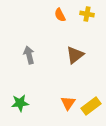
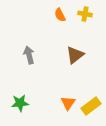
yellow cross: moved 2 px left
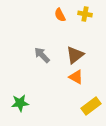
gray arrow: moved 13 px right; rotated 30 degrees counterclockwise
orange triangle: moved 8 px right, 26 px up; rotated 35 degrees counterclockwise
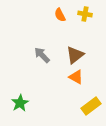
green star: rotated 24 degrees counterclockwise
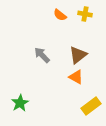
orange semicircle: rotated 24 degrees counterclockwise
brown triangle: moved 3 px right
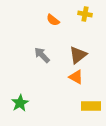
orange semicircle: moved 7 px left, 5 px down
yellow rectangle: rotated 36 degrees clockwise
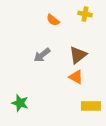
gray arrow: rotated 84 degrees counterclockwise
green star: rotated 24 degrees counterclockwise
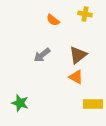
yellow rectangle: moved 2 px right, 2 px up
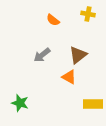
yellow cross: moved 3 px right
orange triangle: moved 7 px left
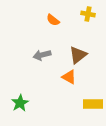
gray arrow: rotated 24 degrees clockwise
green star: rotated 24 degrees clockwise
